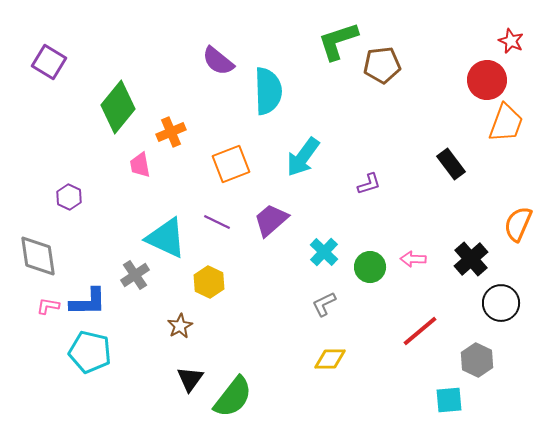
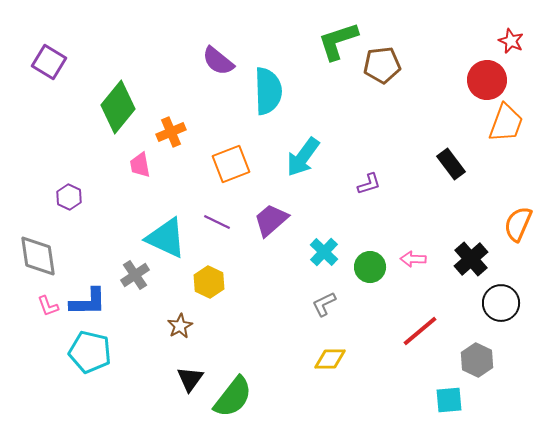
pink L-shape: rotated 120 degrees counterclockwise
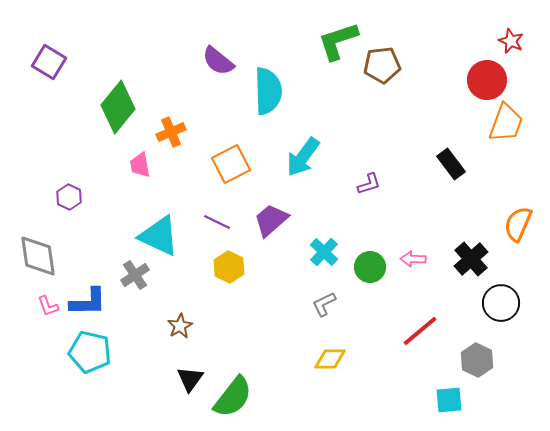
orange square: rotated 6 degrees counterclockwise
cyan triangle: moved 7 px left, 2 px up
yellow hexagon: moved 20 px right, 15 px up
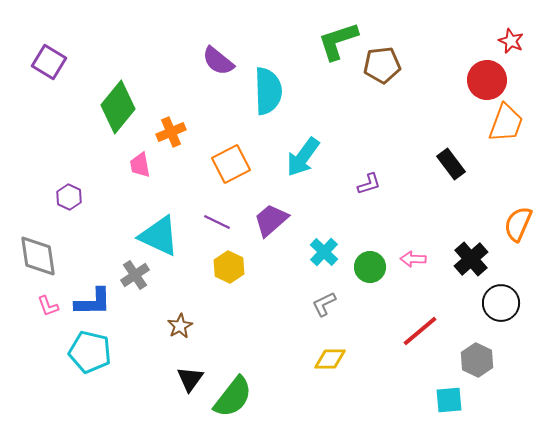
blue L-shape: moved 5 px right
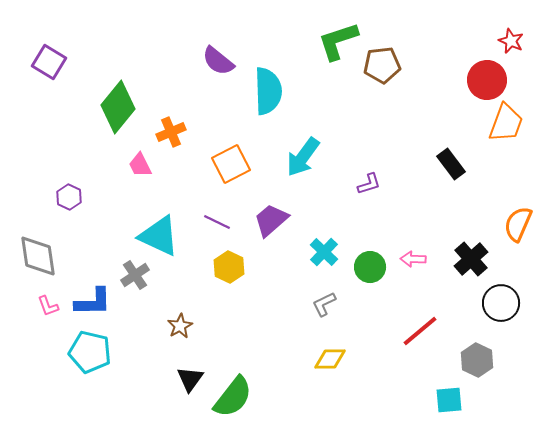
pink trapezoid: rotated 16 degrees counterclockwise
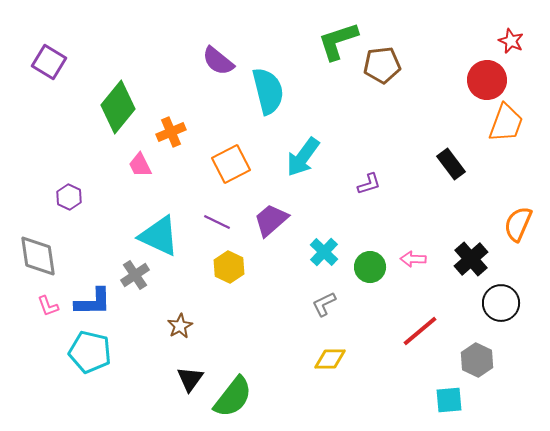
cyan semicircle: rotated 12 degrees counterclockwise
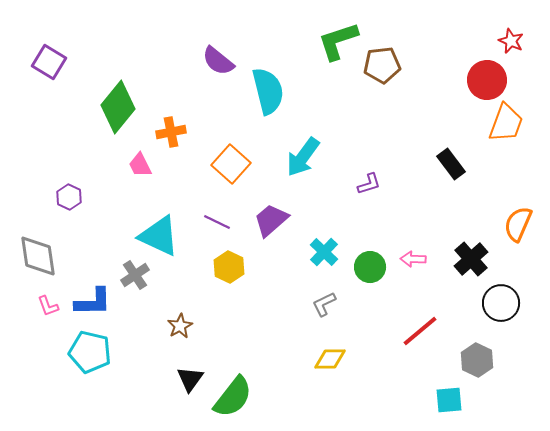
orange cross: rotated 12 degrees clockwise
orange square: rotated 21 degrees counterclockwise
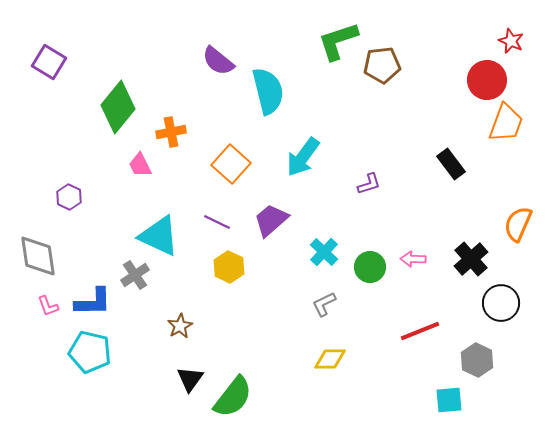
red line: rotated 18 degrees clockwise
